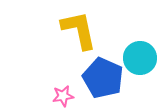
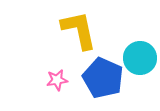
pink star: moved 6 px left, 16 px up
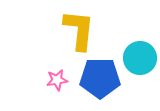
yellow L-shape: rotated 18 degrees clockwise
blue pentagon: moved 3 px left; rotated 24 degrees counterclockwise
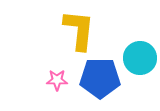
pink star: rotated 10 degrees clockwise
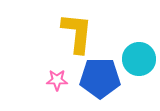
yellow L-shape: moved 2 px left, 3 px down
cyan circle: moved 1 px left, 1 px down
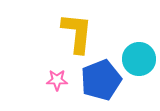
blue pentagon: moved 1 px right, 2 px down; rotated 21 degrees counterclockwise
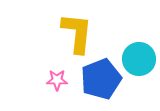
blue pentagon: moved 1 px up
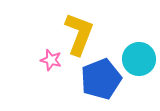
yellow L-shape: moved 2 px right, 1 px down; rotated 15 degrees clockwise
pink star: moved 6 px left, 20 px up; rotated 15 degrees clockwise
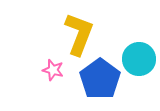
pink star: moved 2 px right, 10 px down
blue pentagon: moved 1 px left; rotated 15 degrees counterclockwise
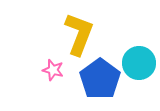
cyan circle: moved 4 px down
